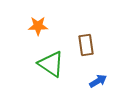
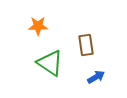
green triangle: moved 1 px left, 1 px up
blue arrow: moved 2 px left, 4 px up
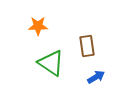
brown rectangle: moved 1 px right, 1 px down
green triangle: moved 1 px right
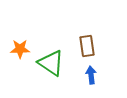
orange star: moved 18 px left, 23 px down
blue arrow: moved 5 px left, 2 px up; rotated 66 degrees counterclockwise
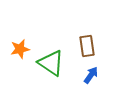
orange star: rotated 12 degrees counterclockwise
blue arrow: rotated 42 degrees clockwise
